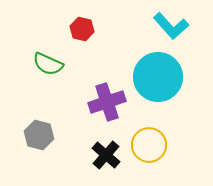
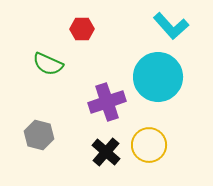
red hexagon: rotated 15 degrees counterclockwise
black cross: moved 3 px up
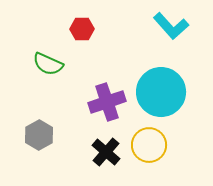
cyan circle: moved 3 px right, 15 px down
gray hexagon: rotated 16 degrees clockwise
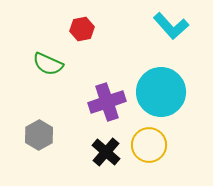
red hexagon: rotated 10 degrees counterclockwise
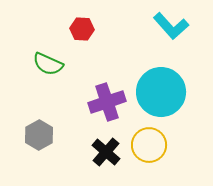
red hexagon: rotated 15 degrees clockwise
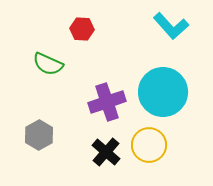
cyan circle: moved 2 px right
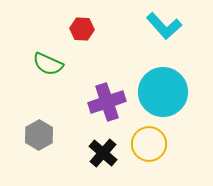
cyan L-shape: moved 7 px left
yellow circle: moved 1 px up
black cross: moved 3 px left, 1 px down
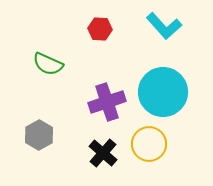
red hexagon: moved 18 px right
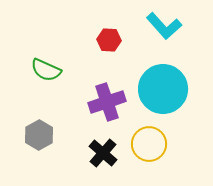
red hexagon: moved 9 px right, 11 px down
green semicircle: moved 2 px left, 6 px down
cyan circle: moved 3 px up
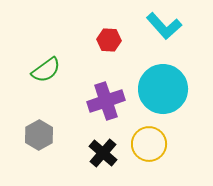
green semicircle: rotated 60 degrees counterclockwise
purple cross: moved 1 px left, 1 px up
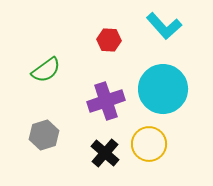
gray hexagon: moved 5 px right; rotated 12 degrees clockwise
black cross: moved 2 px right
